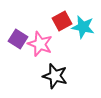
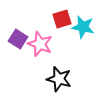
red square: moved 2 px up; rotated 12 degrees clockwise
black star: moved 4 px right, 3 px down
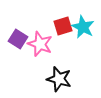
red square: moved 1 px right, 7 px down
cyan star: rotated 15 degrees clockwise
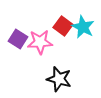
red square: rotated 36 degrees counterclockwise
pink star: moved 2 px up; rotated 25 degrees counterclockwise
